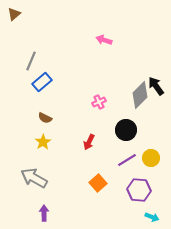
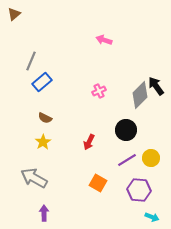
pink cross: moved 11 px up
orange square: rotated 18 degrees counterclockwise
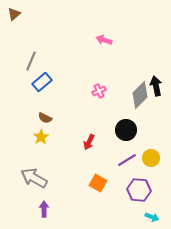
black arrow: rotated 24 degrees clockwise
yellow star: moved 2 px left, 5 px up
purple arrow: moved 4 px up
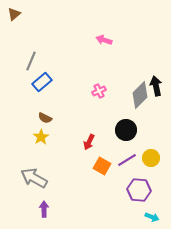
orange square: moved 4 px right, 17 px up
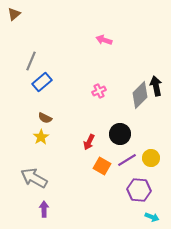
black circle: moved 6 px left, 4 px down
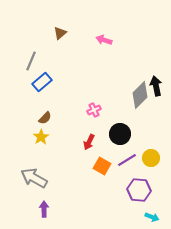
brown triangle: moved 46 px right, 19 px down
pink cross: moved 5 px left, 19 px down
brown semicircle: rotated 72 degrees counterclockwise
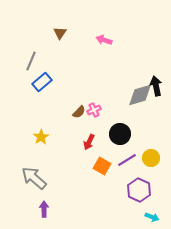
brown triangle: rotated 16 degrees counterclockwise
gray diamond: rotated 28 degrees clockwise
brown semicircle: moved 34 px right, 6 px up
gray arrow: rotated 12 degrees clockwise
purple hexagon: rotated 20 degrees clockwise
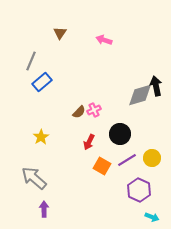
yellow circle: moved 1 px right
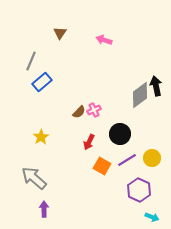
gray diamond: rotated 20 degrees counterclockwise
